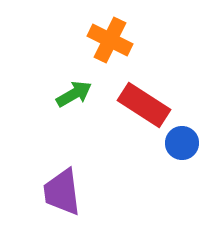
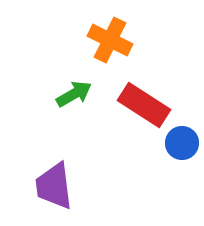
purple trapezoid: moved 8 px left, 6 px up
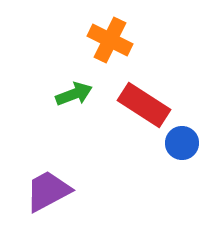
green arrow: rotated 9 degrees clockwise
purple trapezoid: moved 6 px left, 5 px down; rotated 69 degrees clockwise
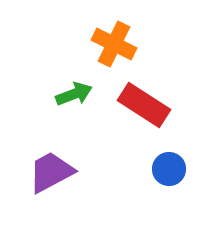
orange cross: moved 4 px right, 4 px down
blue circle: moved 13 px left, 26 px down
purple trapezoid: moved 3 px right, 19 px up
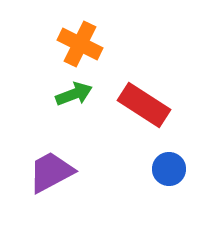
orange cross: moved 34 px left
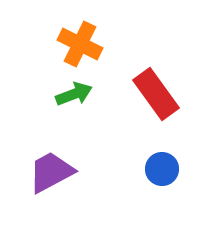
red rectangle: moved 12 px right, 11 px up; rotated 21 degrees clockwise
blue circle: moved 7 px left
